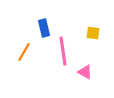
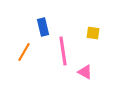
blue rectangle: moved 1 px left, 1 px up
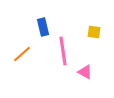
yellow square: moved 1 px right, 1 px up
orange line: moved 2 px left, 2 px down; rotated 18 degrees clockwise
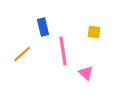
pink triangle: moved 1 px right, 1 px down; rotated 14 degrees clockwise
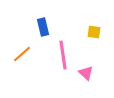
pink line: moved 4 px down
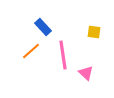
blue rectangle: rotated 30 degrees counterclockwise
orange line: moved 9 px right, 3 px up
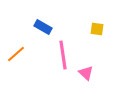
blue rectangle: rotated 18 degrees counterclockwise
yellow square: moved 3 px right, 3 px up
orange line: moved 15 px left, 3 px down
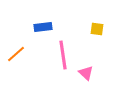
blue rectangle: rotated 36 degrees counterclockwise
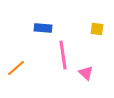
blue rectangle: moved 1 px down; rotated 12 degrees clockwise
orange line: moved 14 px down
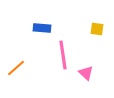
blue rectangle: moved 1 px left
